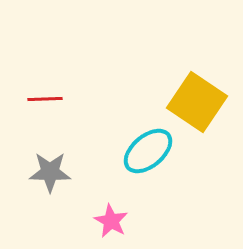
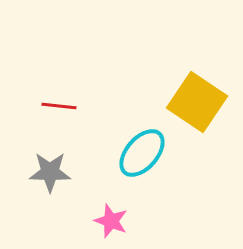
red line: moved 14 px right, 7 px down; rotated 8 degrees clockwise
cyan ellipse: moved 6 px left, 2 px down; rotated 9 degrees counterclockwise
pink star: rotated 8 degrees counterclockwise
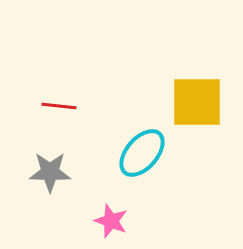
yellow square: rotated 34 degrees counterclockwise
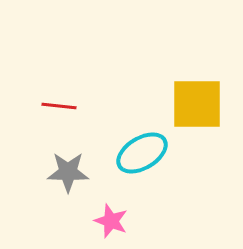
yellow square: moved 2 px down
cyan ellipse: rotated 18 degrees clockwise
gray star: moved 18 px right
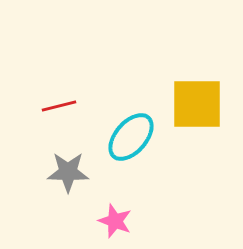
red line: rotated 20 degrees counterclockwise
cyan ellipse: moved 11 px left, 16 px up; rotated 18 degrees counterclockwise
pink star: moved 4 px right
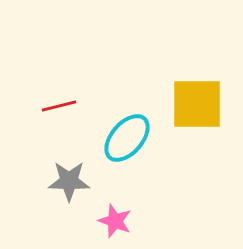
cyan ellipse: moved 4 px left, 1 px down
gray star: moved 1 px right, 9 px down
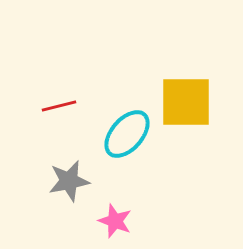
yellow square: moved 11 px left, 2 px up
cyan ellipse: moved 4 px up
gray star: rotated 12 degrees counterclockwise
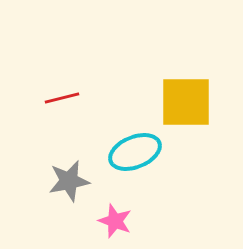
red line: moved 3 px right, 8 px up
cyan ellipse: moved 8 px right, 18 px down; rotated 27 degrees clockwise
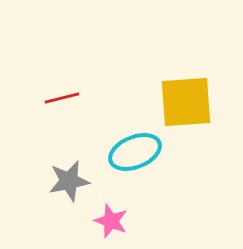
yellow square: rotated 4 degrees counterclockwise
pink star: moved 4 px left
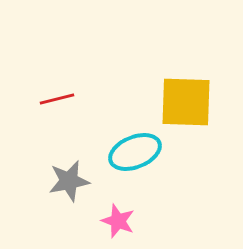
red line: moved 5 px left, 1 px down
yellow square: rotated 6 degrees clockwise
pink star: moved 7 px right
